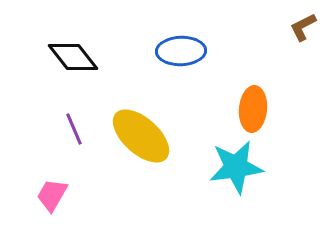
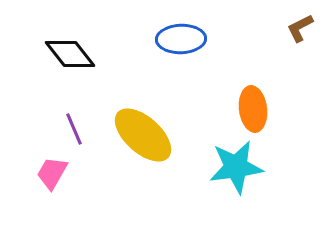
brown L-shape: moved 3 px left, 1 px down
blue ellipse: moved 12 px up
black diamond: moved 3 px left, 3 px up
orange ellipse: rotated 12 degrees counterclockwise
yellow ellipse: moved 2 px right, 1 px up
pink trapezoid: moved 22 px up
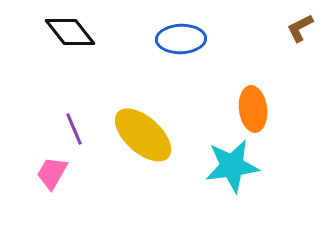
black diamond: moved 22 px up
cyan star: moved 4 px left, 1 px up
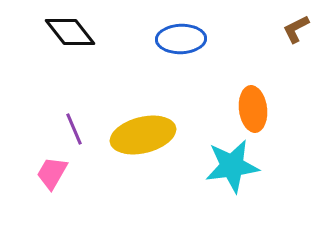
brown L-shape: moved 4 px left, 1 px down
yellow ellipse: rotated 56 degrees counterclockwise
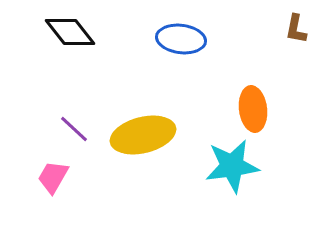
brown L-shape: rotated 52 degrees counterclockwise
blue ellipse: rotated 9 degrees clockwise
purple line: rotated 24 degrees counterclockwise
pink trapezoid: moved 1 px right, 4 px down
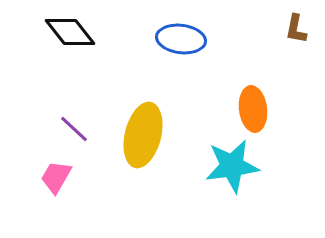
yellow ellipse: rotated 62 degrees counterclockwise
pink trapezoid: moved 3 px right
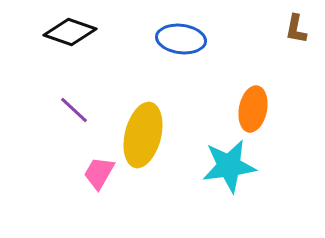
black diamond: rotated 33 degrees counterclockwise
orange ellipse: rotated 18 degrees clockwise
purple line: moved 19 px up
cyan star: moved 3 px left
pink trapezoid: moved 43 px right, 4 px up
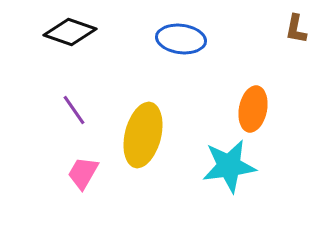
purple line: rotated 12 degrees clockwise
pink trapezoid: moved 16 px left
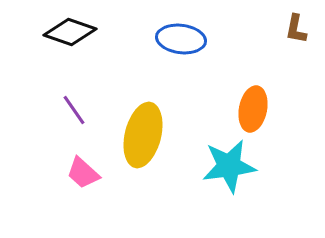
pink trapezoid: rotated 78 degrees counterclockwise
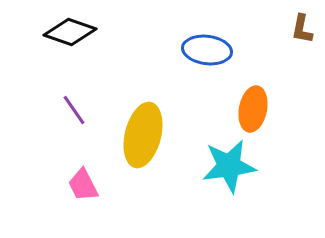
brown L-shape: moved 6 px right
blue ellipse: moved 26 px right, 11 px down
pink trapezoid: moved 12 px down; rotated 21 degrees clockwise
